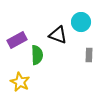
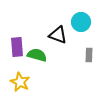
purple rectangle: moved 7 px down; rotated 66 degrees counterclockwise
green semicircle: rotated 72 degrees counterclockwise
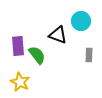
cyan circle: moved 1 px up
purple rectangle: moved 1 px right, 1 px up
green semicircle: rotated 36 degrees clockwise
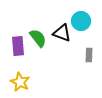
black triangle: moved 4 px right, 2 px up
green semicircle: moved 1 px right, 17 px up
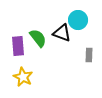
cyan circle: moved 3 px left, 1 px up
yellow star: moved 3 px right, 5 px up
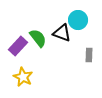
purple rectangle: rotated 48 degrees clockwise
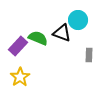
green semicircle: rotated 30 degrees counterclockwise
yellow star: moved 3 px left; rotated 12 degrees clockwise
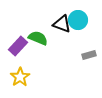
black triangle: moved 9 px up
gray rectangle: rotated 72 degrees clockwise
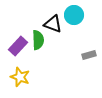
cyan circle: moved 4 px left, 5 px up
black triangle: moved 9 px left
green semicircle: moved 2 px down; rotated 66 degrees clockwise
yellow star: rotated 18 degrees counterclockwise
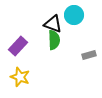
green semicircle: moved 16 px right
